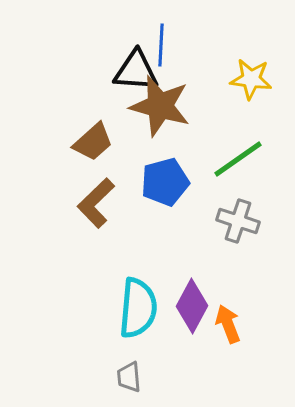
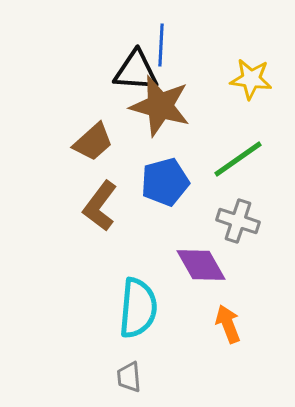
brown L-shape: moved 4 px right, 3 px down; rotated 9 degrees counterclockwise
purple diamond: moved 9 px right, 41 px up; rotated 58 degrees counterclockwise
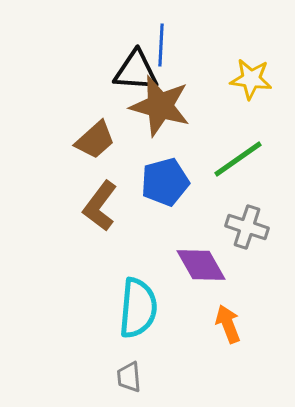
brown trapezoid: moved 2 px right, 2 px up
gray cross: moved 9 px right, 6 px down
